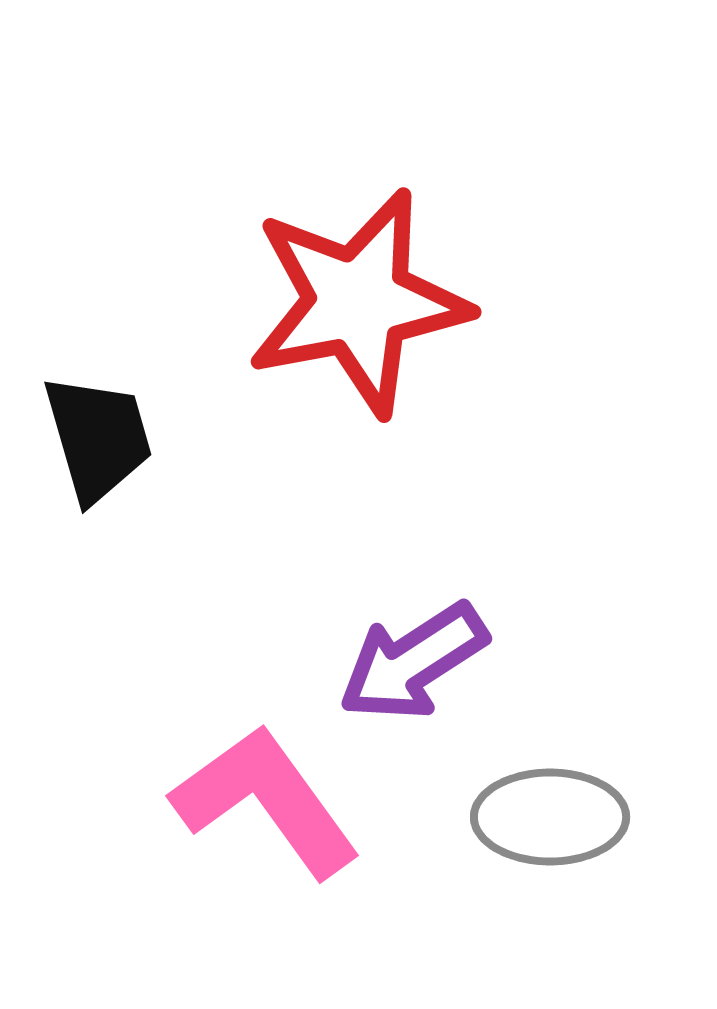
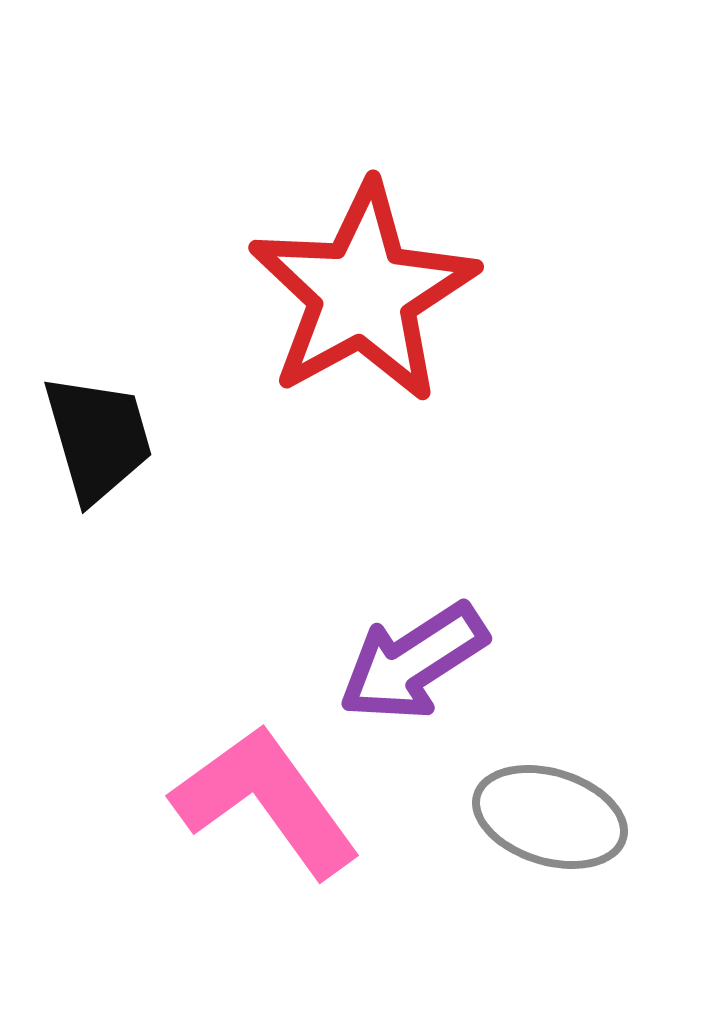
red star: moved 5 px right, 9 px up; rotated 18 degrees counterclockwise
gray ellipse: rotated 17 degrees clockwise
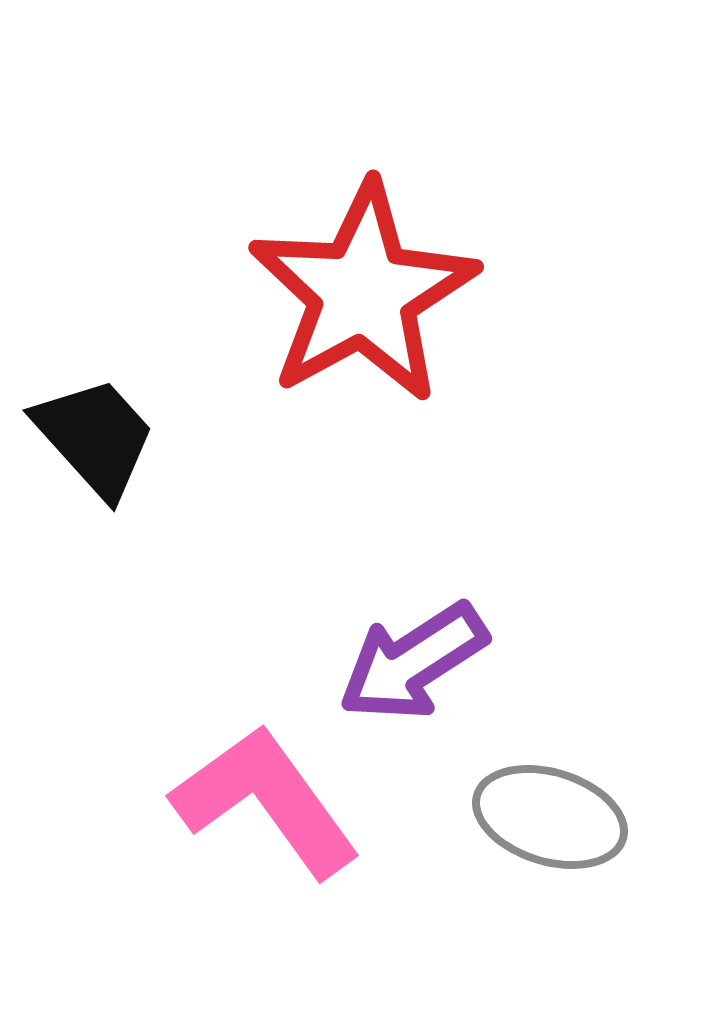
black trapezoid: moved 3 px left, 1 px up; rotated 26 degrees counterclockwise
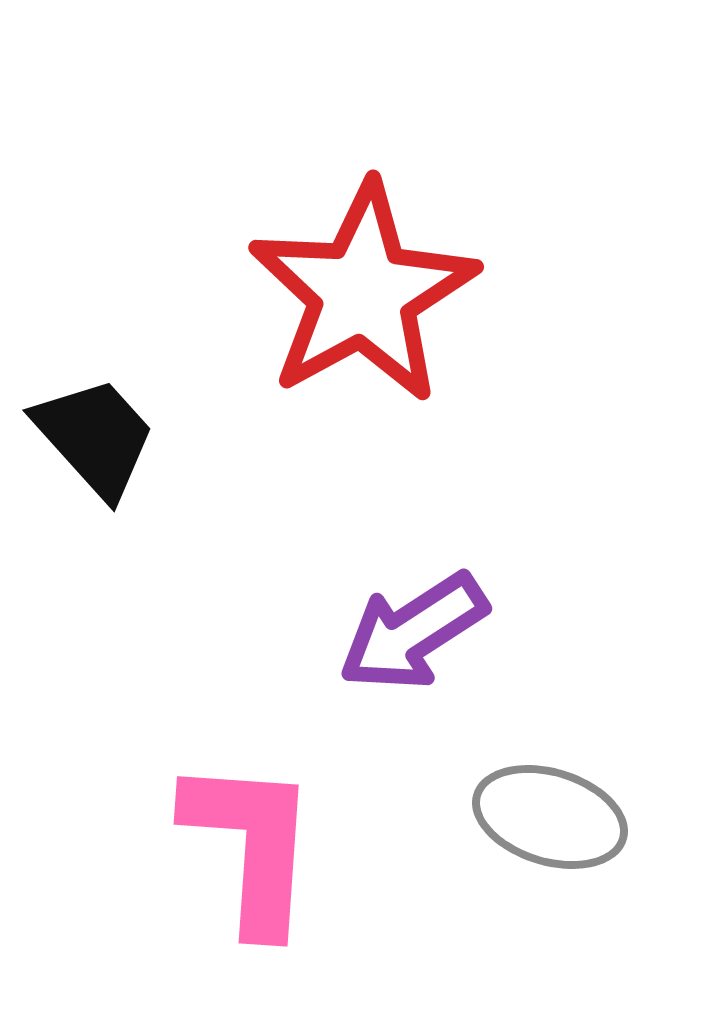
purple arrow: moved 30 px up
pink L-shape: moved 15 px left, 44 px down; rotated 40 degrees clockwise
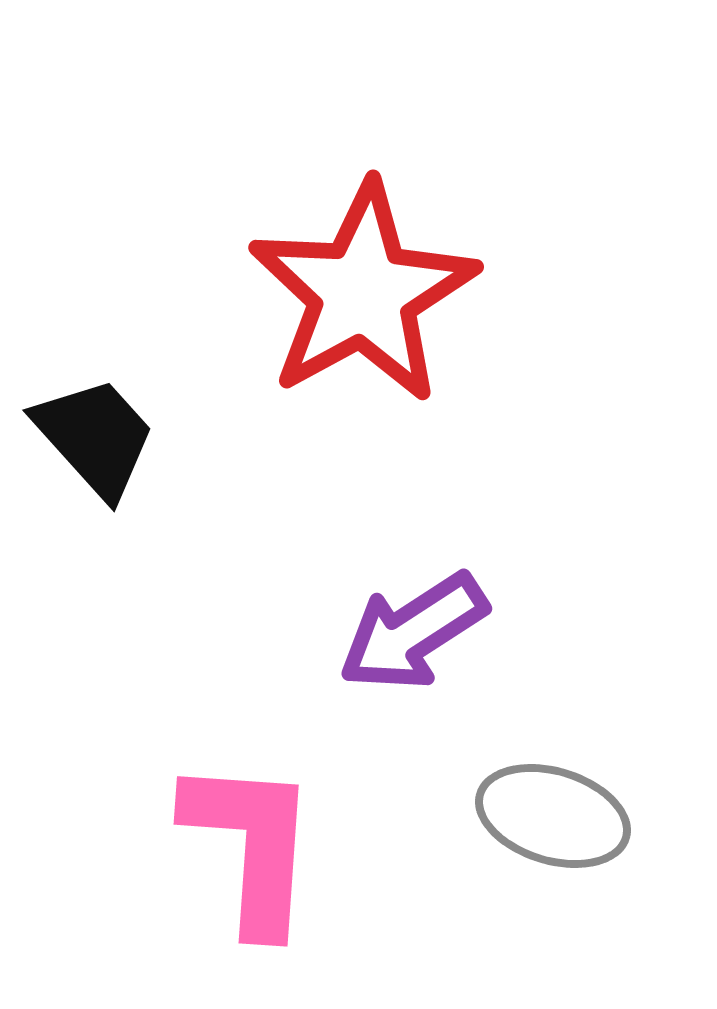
gray ellipse: moved 3 px right, 1 px up
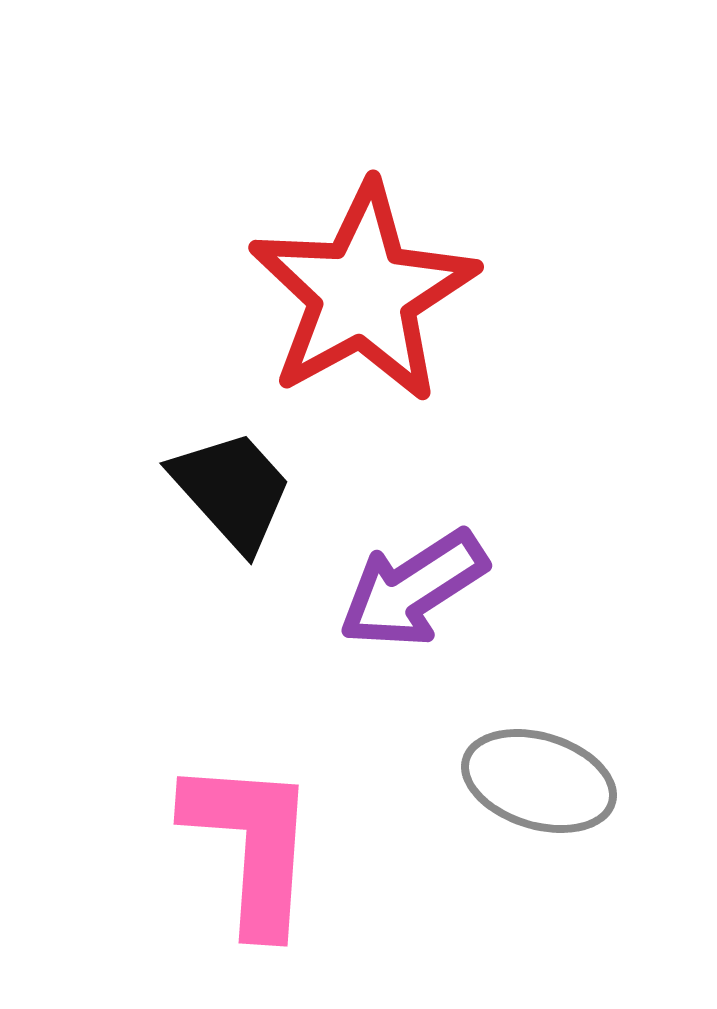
black trapezoid: moved 137 px right, 53 px down
purple arrow: moved 43 px up
gray ellipse: moved 14 px left, 35 px up
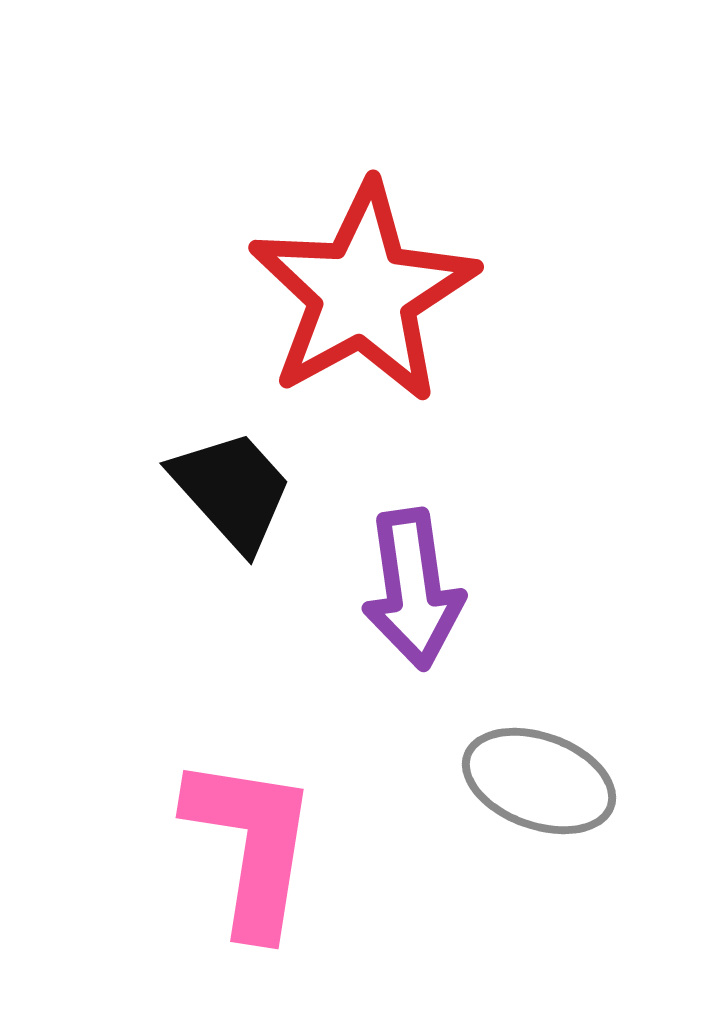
purple arrow: rotated 65 degrees counterclockwise
gray ellipse: rotated 3 degrees clockwise
pink L-shape: rotated 5 degrees clockwise
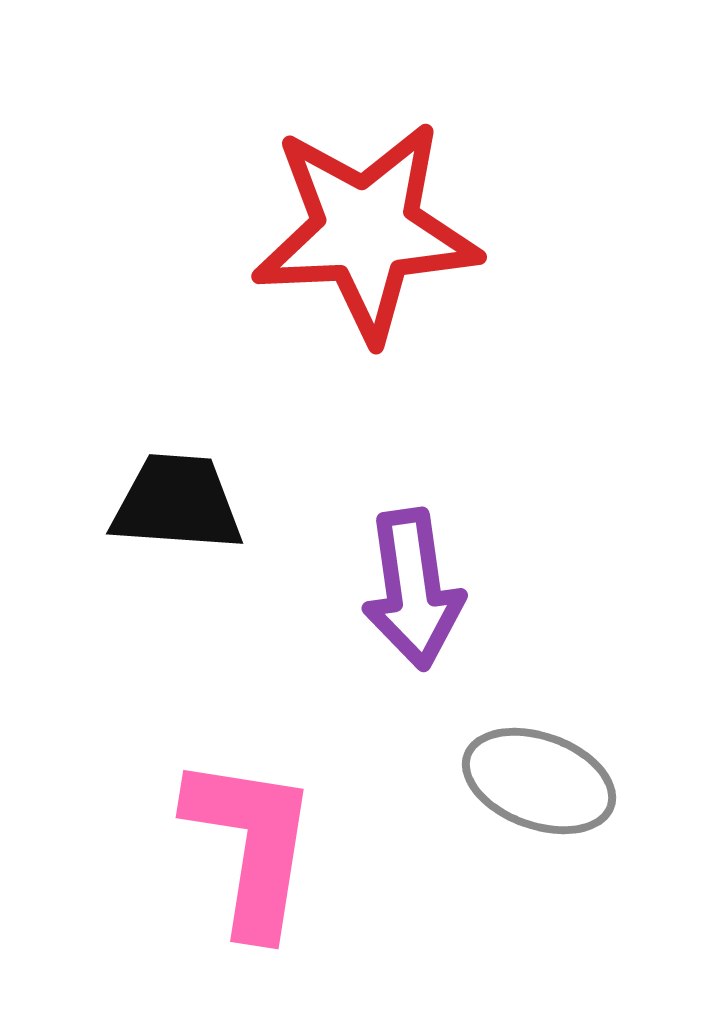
red star: moved 3 px right, 62 px up; rotated 26 degrees clockwise
black trapezoid: moved 55 px left, 13 px down; rotated 44 degrees counterclockwise
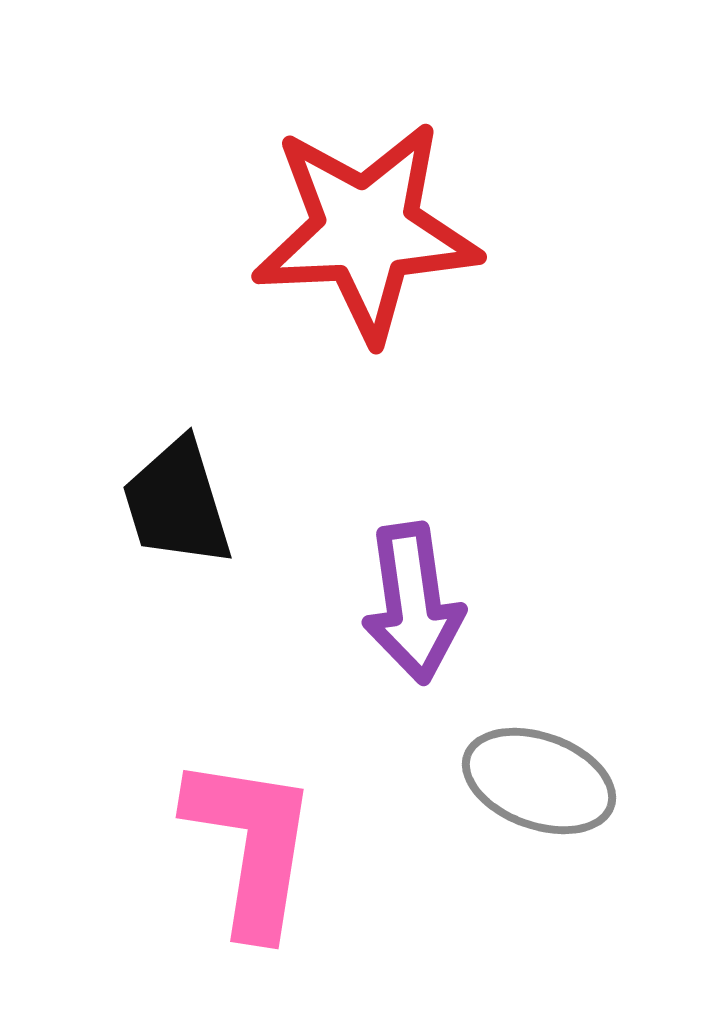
black trapezoid: rotated 111 degrees counterclockwise
purple arrow: moved 14 px down
